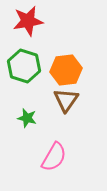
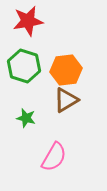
brown triangle: rotated 24 degrees clockwise
green star: moved 1 px left
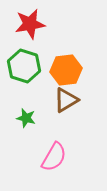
red star: moved 2 px right, 3 px down
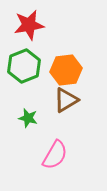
red star: moved 1 px left, 1 px down
green hexagon: rotated 20 degrees clockwise
green star: moved 2 px right
pink semicircle: moved 1 px right, 2 px up
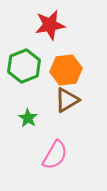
red star: moved 21 px right
brown triangle: moved 1 px right
green star: rotated 18 degrees clockwise
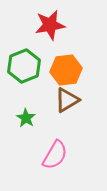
green star: moved 2 px left
